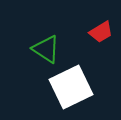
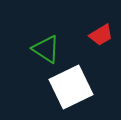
red trapezoid: moved 3 px down
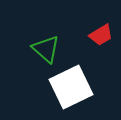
green triangle: rotated 8 degrees clockwise
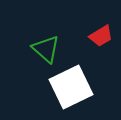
red trapezoid: moved 1 px down
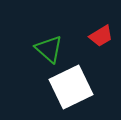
green triangle: moved 3 px right
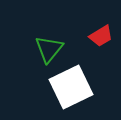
green triangle: rotated 28 degrees clockwise
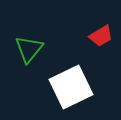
green triangle: moved 20 px left
